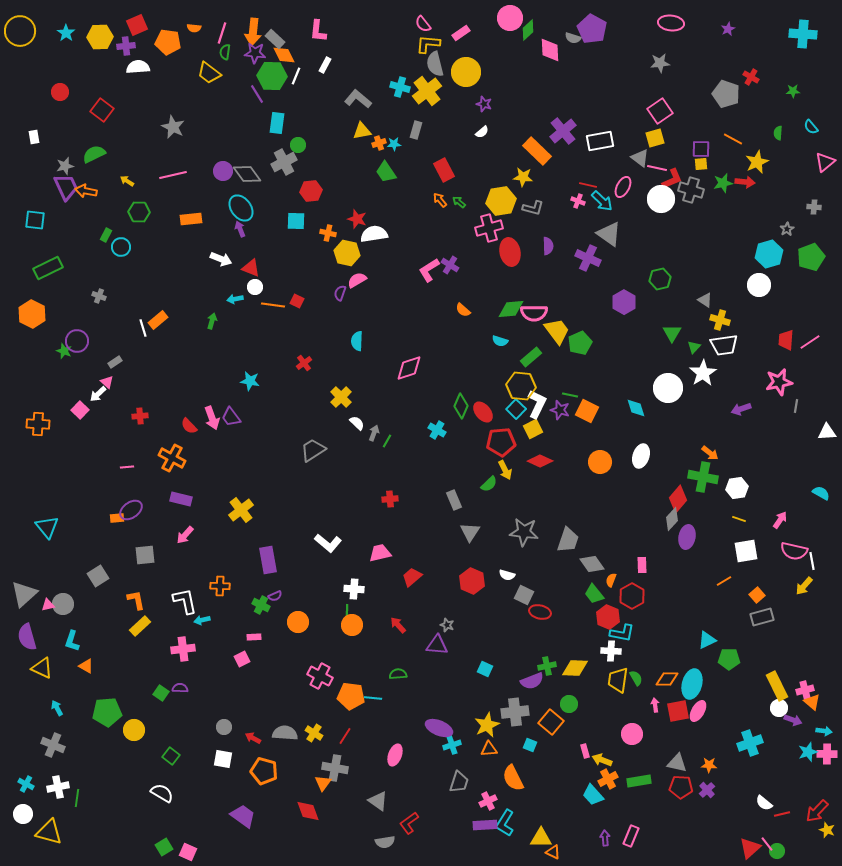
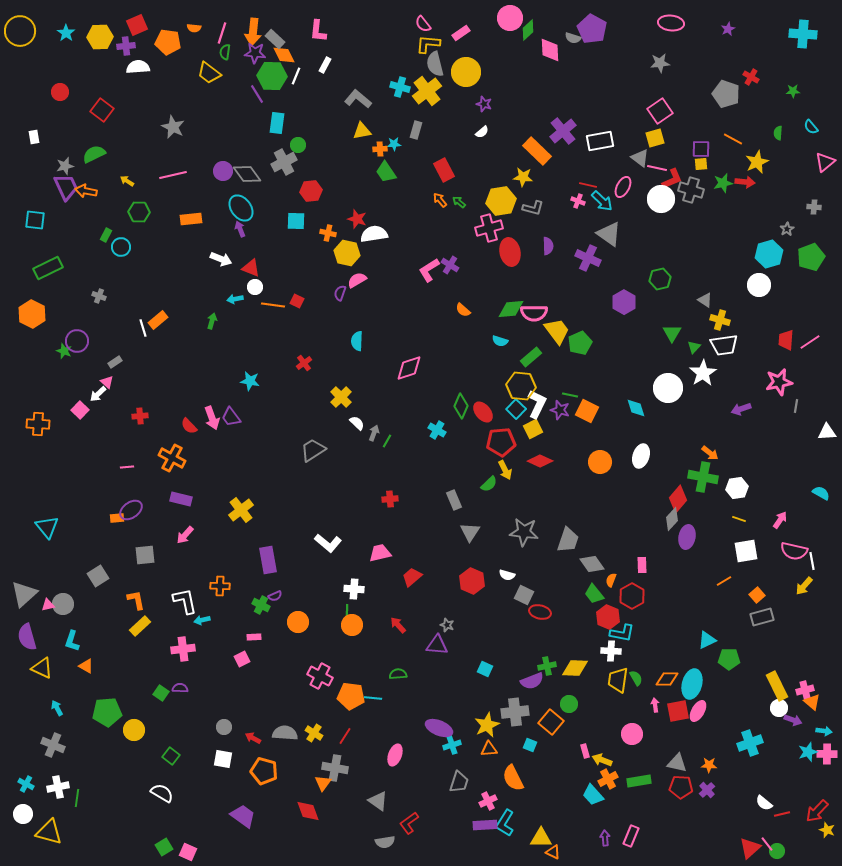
orange cross at (379, 143): moved 1 px right, 6 px down; rotated 16 degrees clockwise
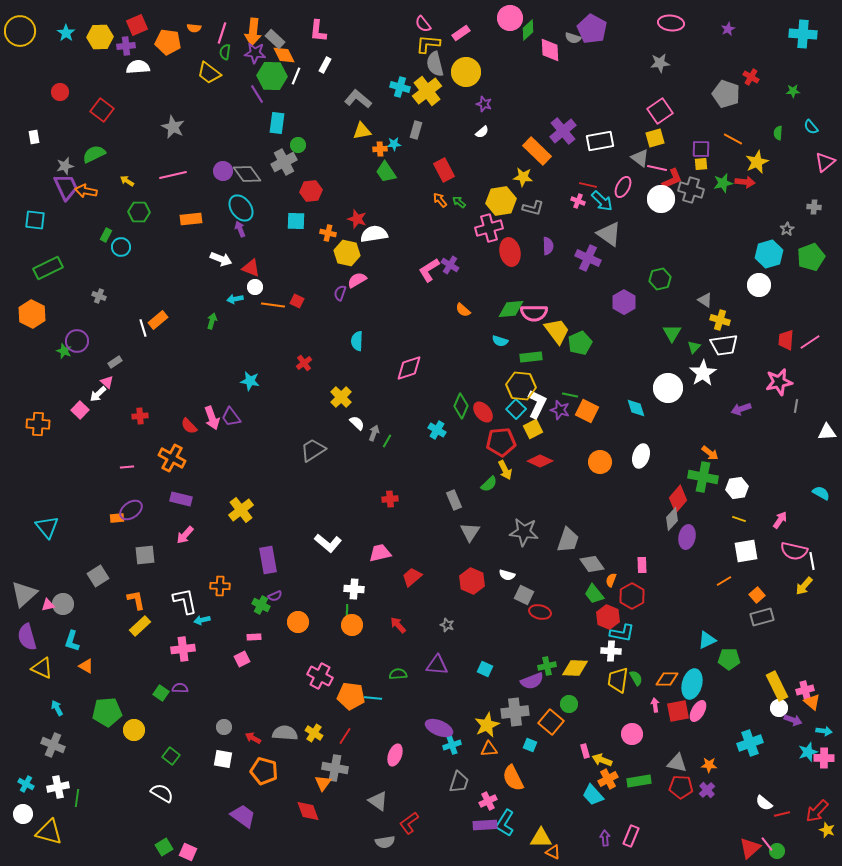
green rectangle at (531, 357): rotated 35 degrees clockwise
purple triangle at (437, 645): moved 20 px down
pink cross at (827, 754): moved 3 px left, 4 px down
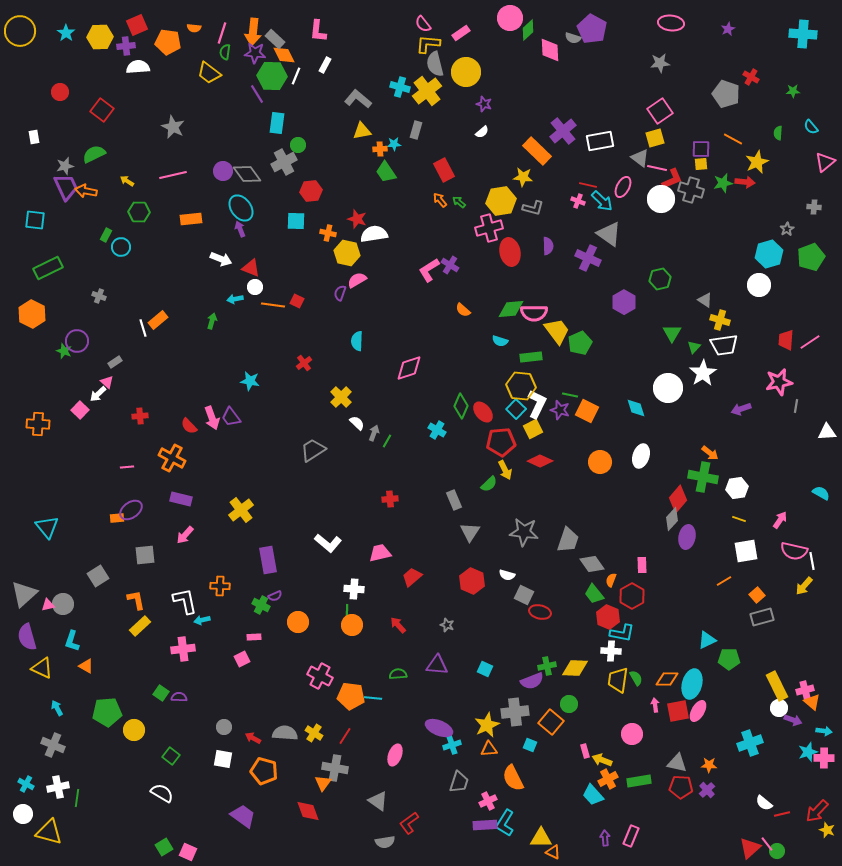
purple semicircle at (180, 688): moved 1 px left, 9 px down
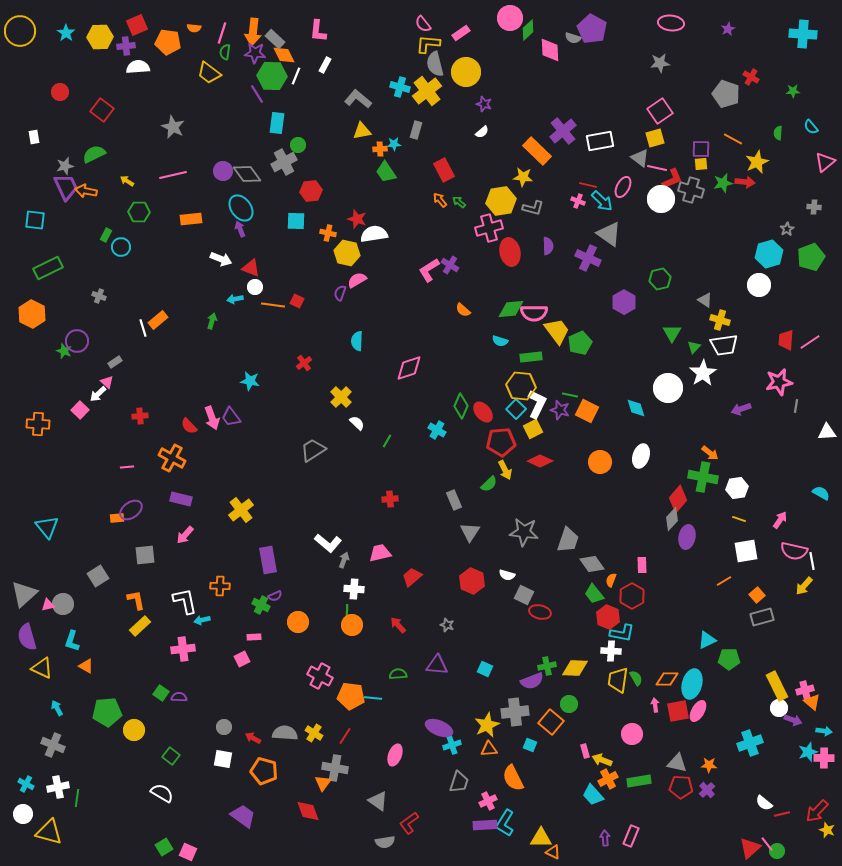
gray arrow at (374, 433): moved 30 px left, 127 px down
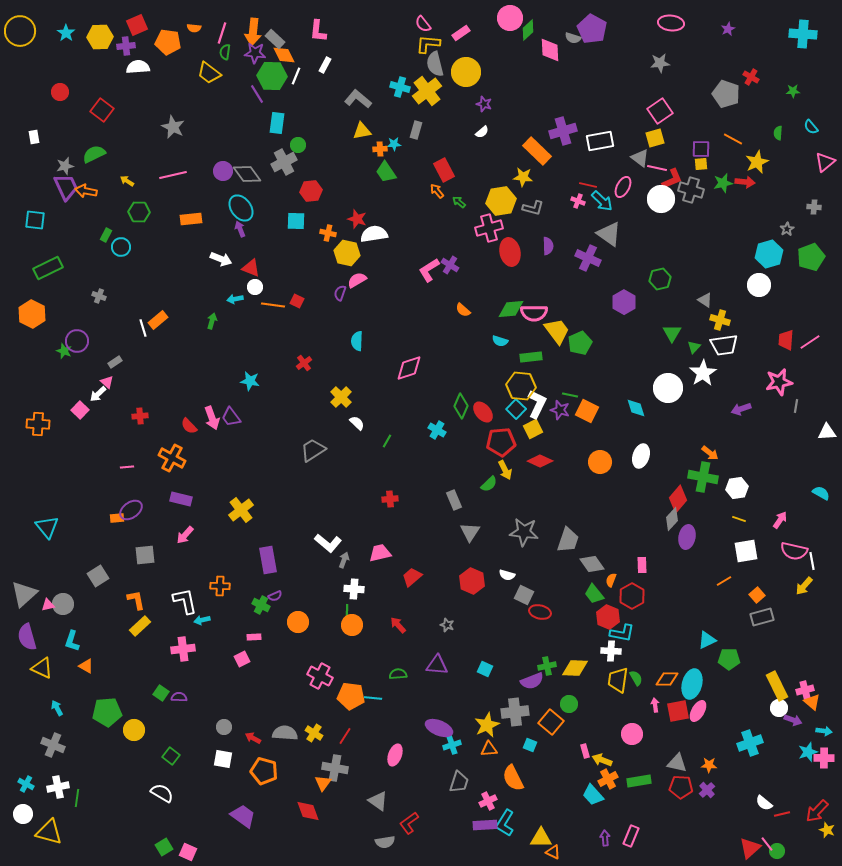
purple cross at (563, 131): rotated 24 degrees clockwise
orange arrow at (440, 200): moved 3 px left, 9 px up
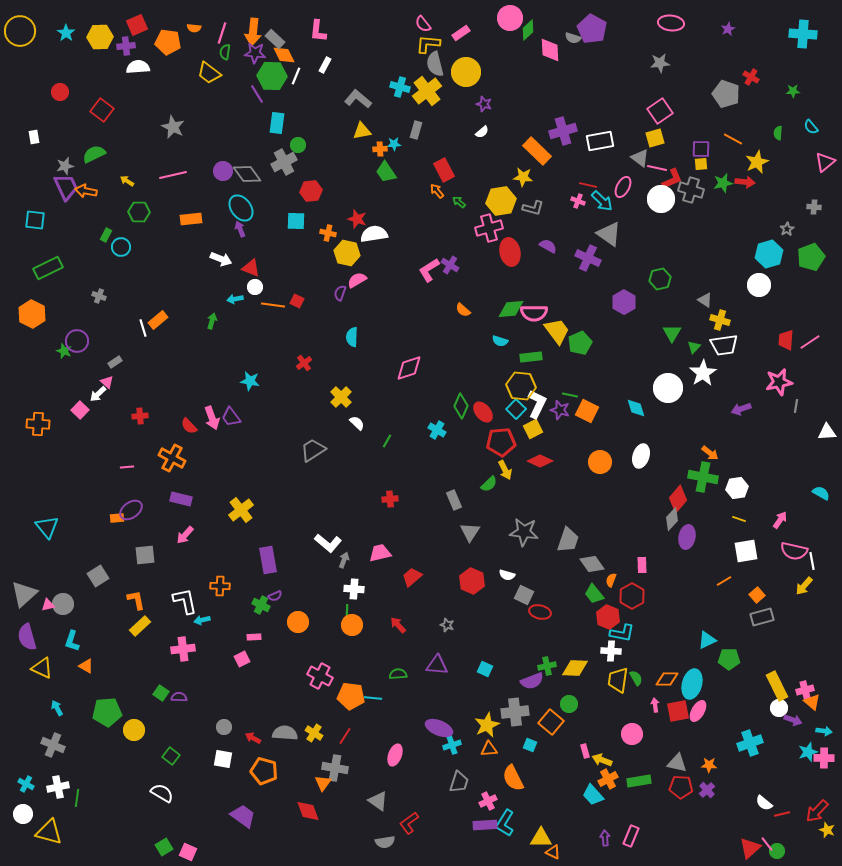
purple semicircle at (548, 246): rotated 60 degrees counterclockwise
cyan semicircle at (357, 341): moved 5 px left, 4 px up
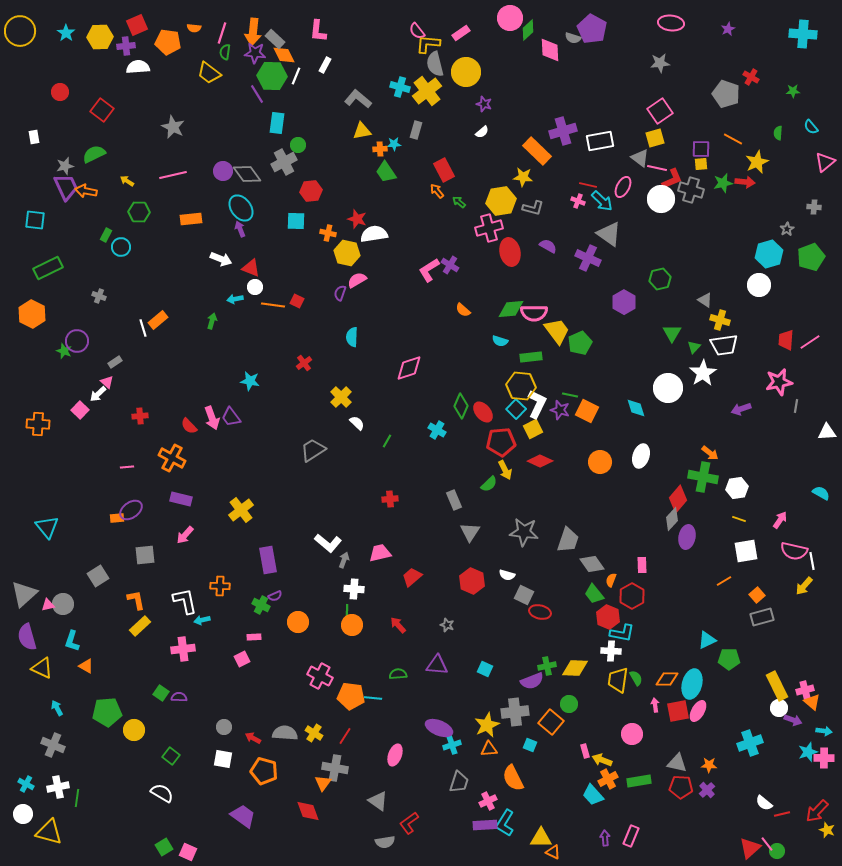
pink semicircle at (423, 24): moved 6 px left, 7 px down
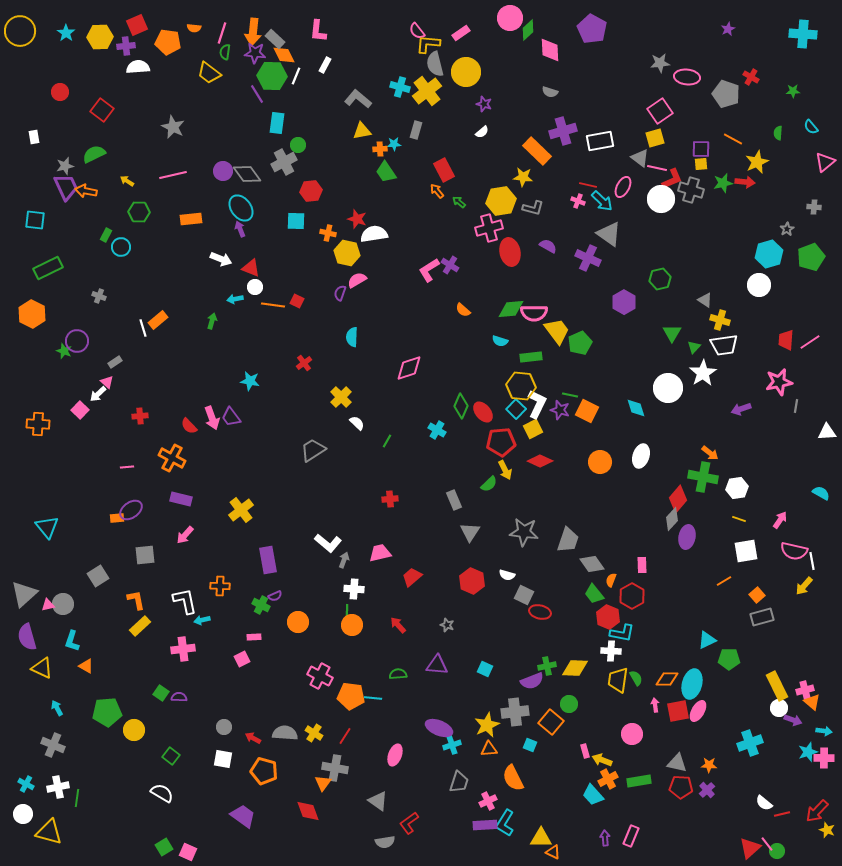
pink ellipse at (671, 23): moved 16 px right, 54 px down
gray semicircle at (573, 38): moved 23 px left, 54 px down
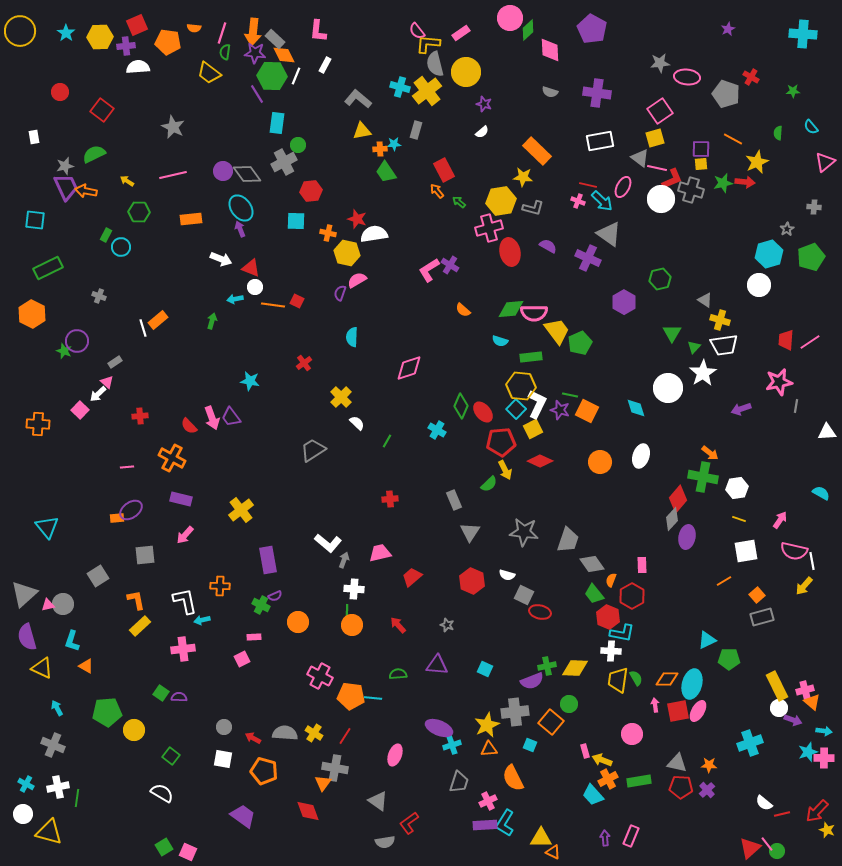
purple cross at (563, 131): moved 34 px right, 38 px up; rotated 24 degrees clockwise
